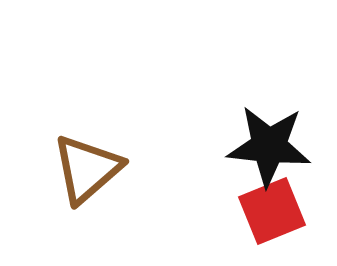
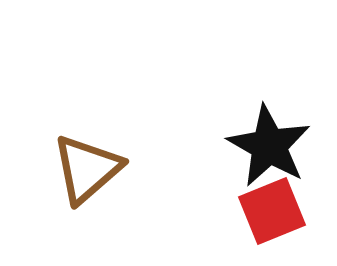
black star: rotated 24 degrees clockwise
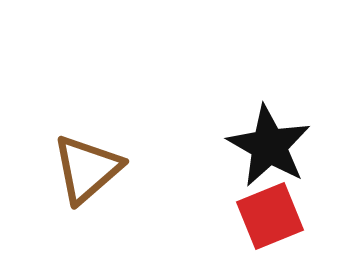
red square: moved 2 px left, 5 px down
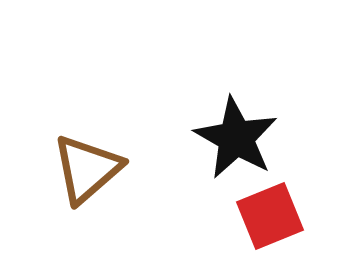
black star: moved 33 px left, 8 px up
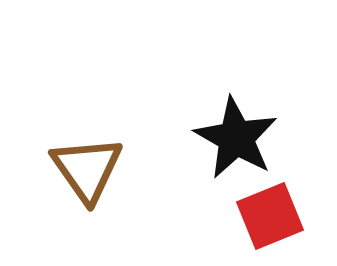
brown triangle: rotated 24 degrees counterclockwise
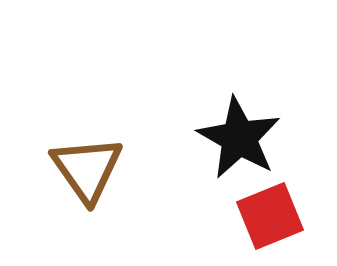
black star: moved 3 px right
